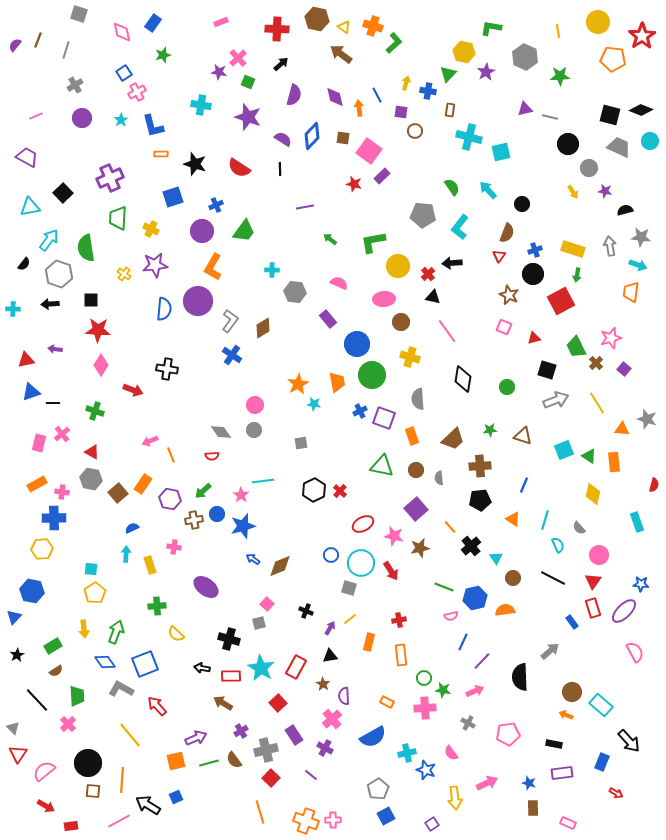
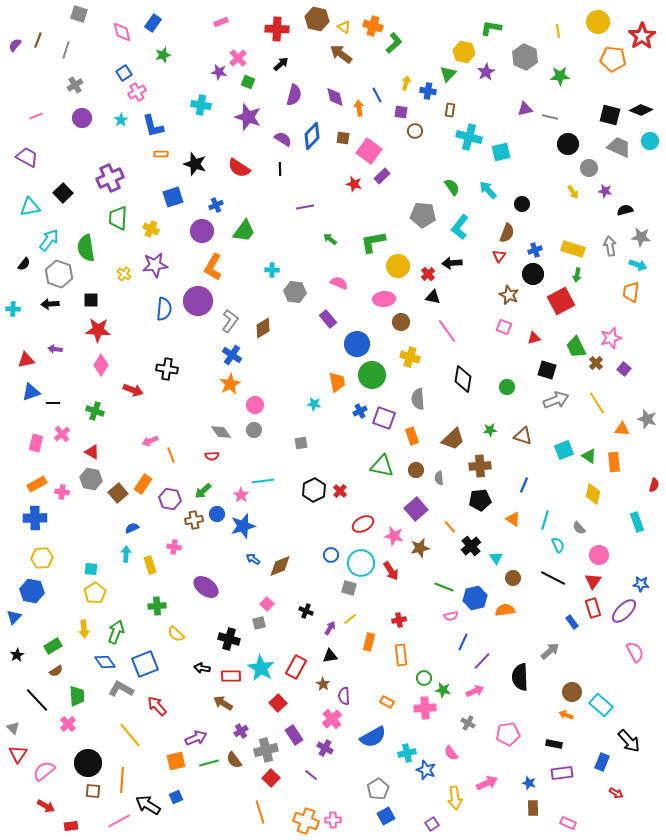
orange star at (298, 384): moved 68 px left
pink rectangle at (39, 443): moved 3 px left
blue cross at (54, 518): moved 19 px left
yellow hexagon at (42, 549): moved 9 px down
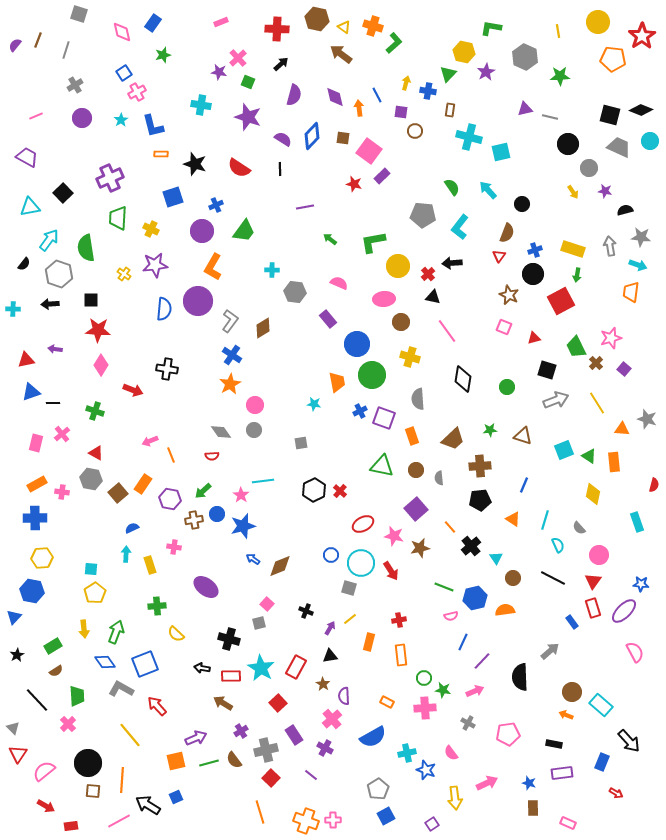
red triangle at (92, 452): moved 4 px right, 1 px down
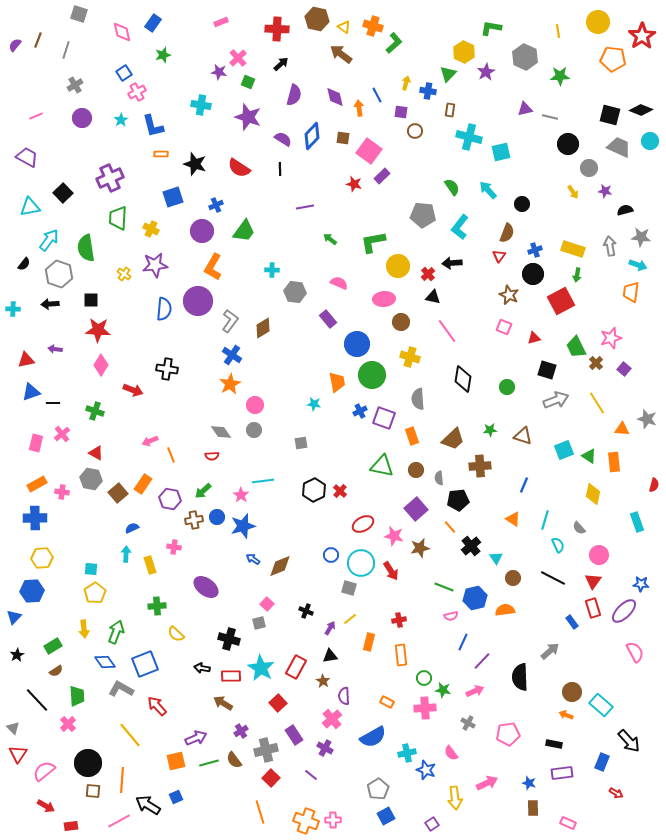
yellow hexagon at (464, 52): rotated 15 degrees clockwise
black pentagon at (480, 500): moved 22 px left
blue circle at (217, 514): moved 3 px down
blue hexagon at (32, 591): rotated 15 degrees counterclockwise
brown star at (323, 684): moved 3 px up
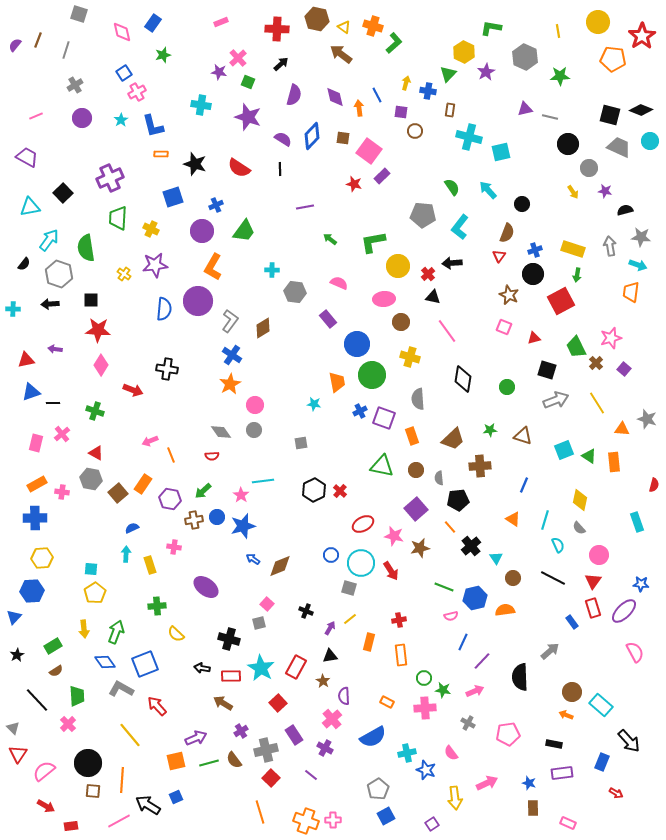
yellow diamond at (593, 494): moved 13 px left, 6 px down
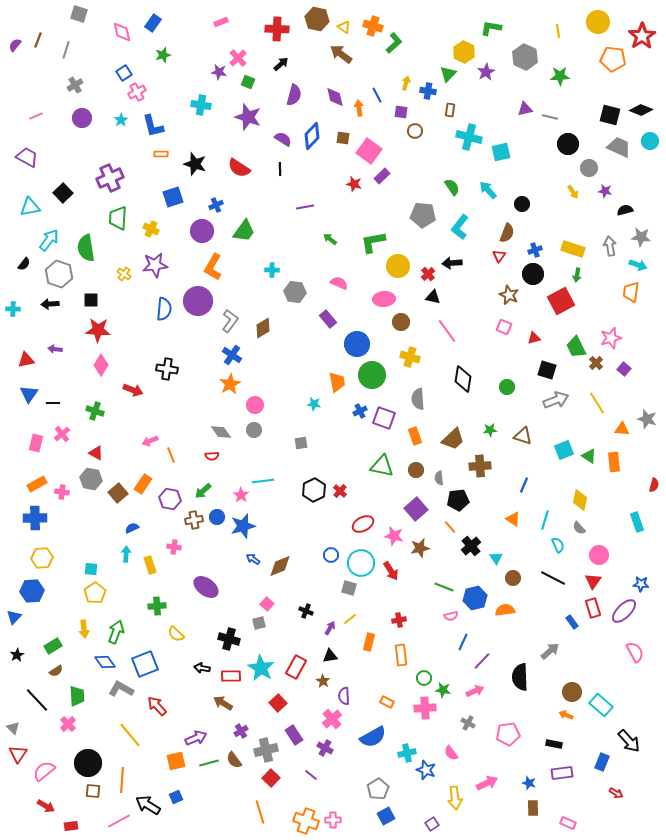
blue triangle at (31, 392): moved 2 px left, 2 px down; rotated 36 degrees counterclockwise
orange rectangle at (412, 436): moved 3 px right
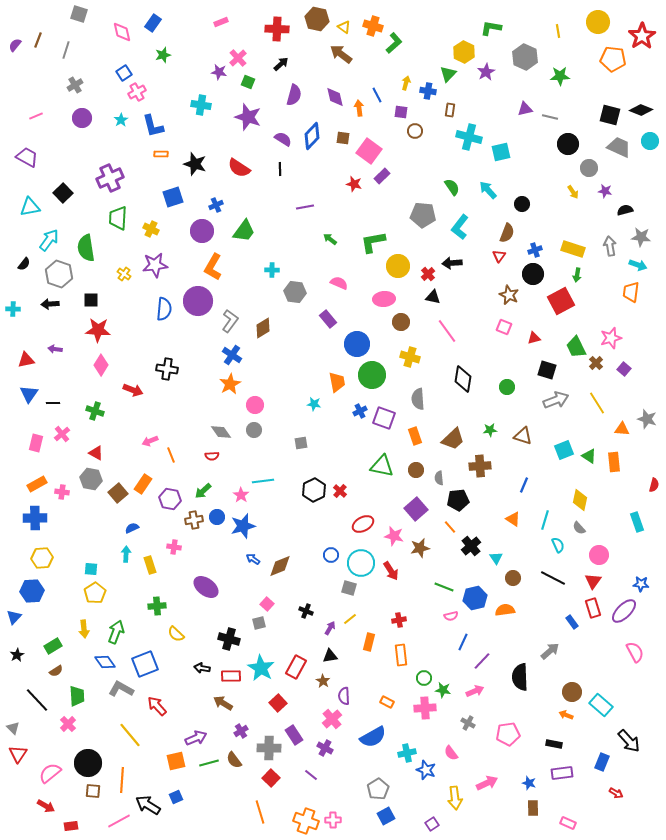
gray cross at (266, 750): moved 3 px right, 2 px up; rotated 15 degrees clockwise
pink semicircle at (44, 771): moved 6 px right, 2 px down
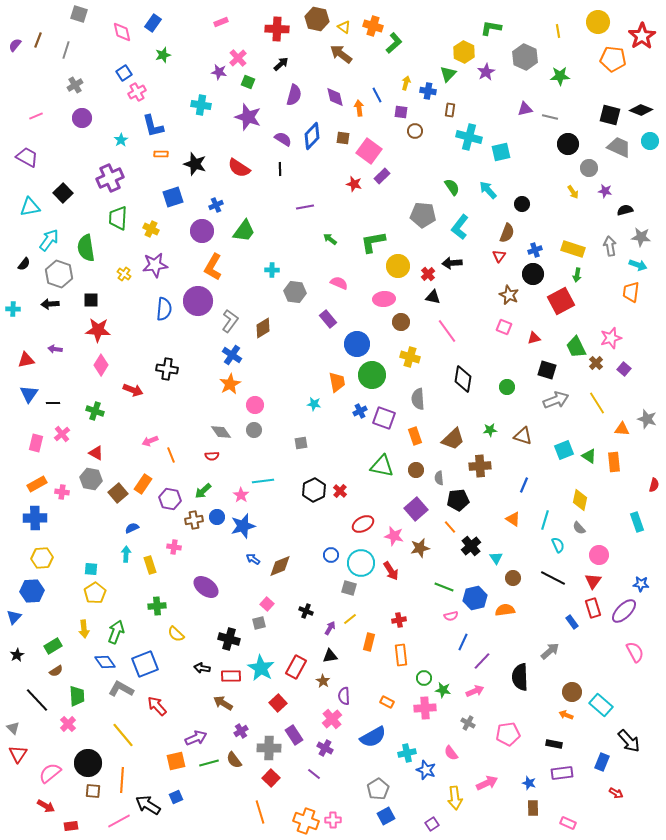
cyan star at (121, 120): moved 20 px down
yellow line at (130, 735): moved 7 px left
purple line at (311, 775): moved 3 px right, 1 px up
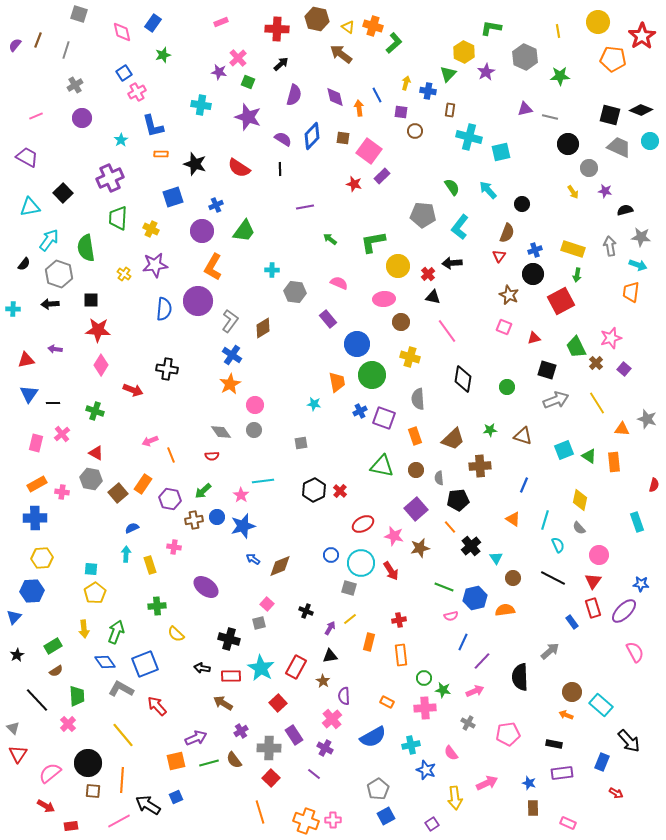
yellow triangle at (344, 27): moved 4 px right
cyan cross at (407, 753): moved 4 px right, 8 px up
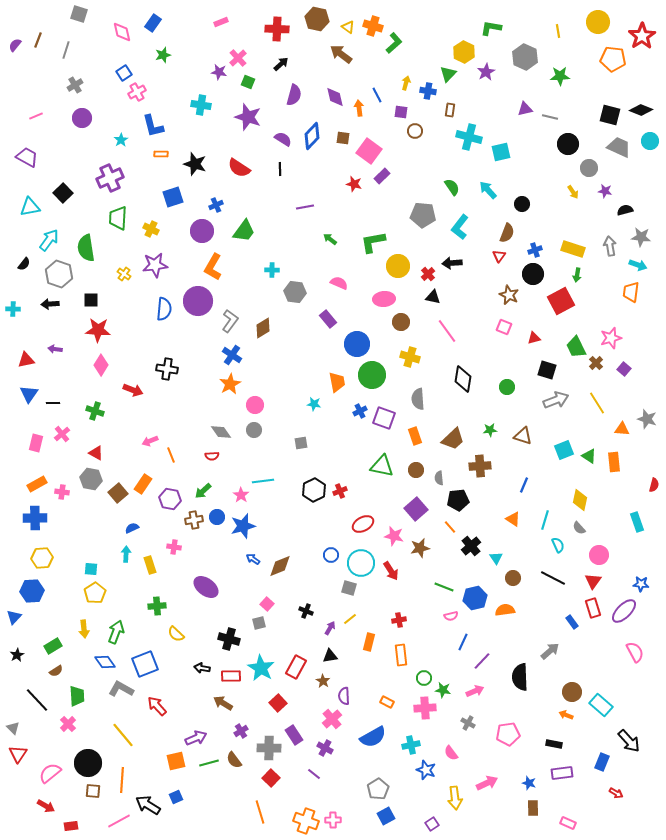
red cross at (340, 491): rotated 24 degrees clockwise
